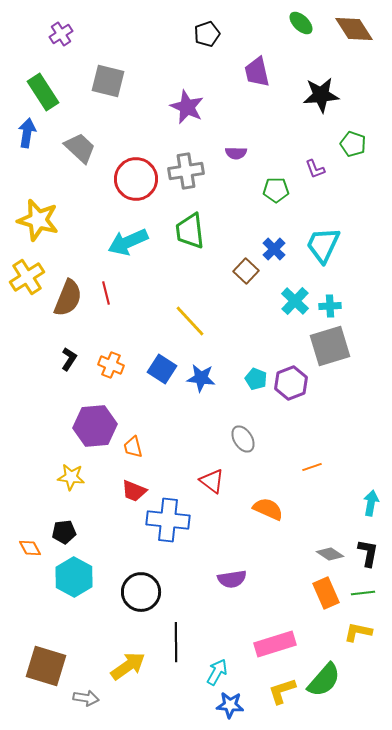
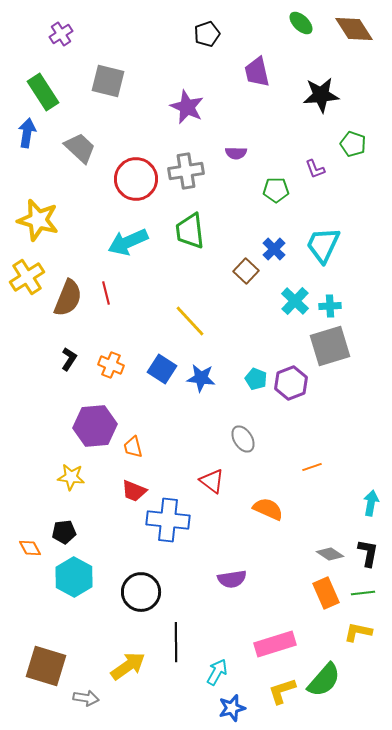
blue star at (230, 705): moved 2 px right, 3 px down; rotated 20 degrees counterclockwise
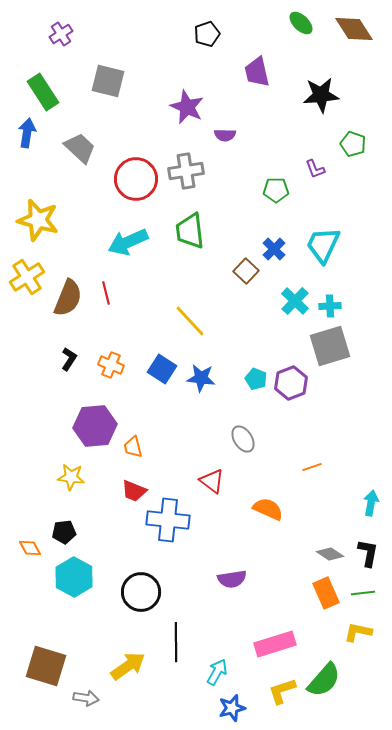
purple semicircle at (236, 153): moved 11 px left, 18 px up
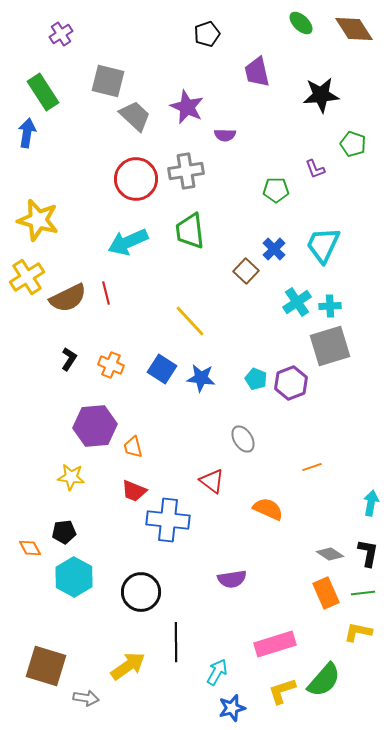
gray trapezoid at (80, 148): moved 55 px right, 32 px up
brown semicircle at (68, 298): rotated 42 degrees clockwise
cyan cross at (295, 301): moved 2 px right, 1 px down; rotated 12 degrees clockwise
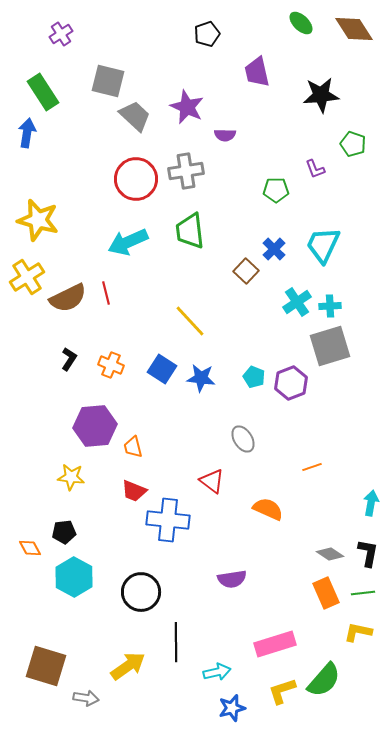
cyan pentagon at (256, 379): moved 2 px left, 2 px up
cyan arrow at (217, 672): rotated 48 degrees clockwise
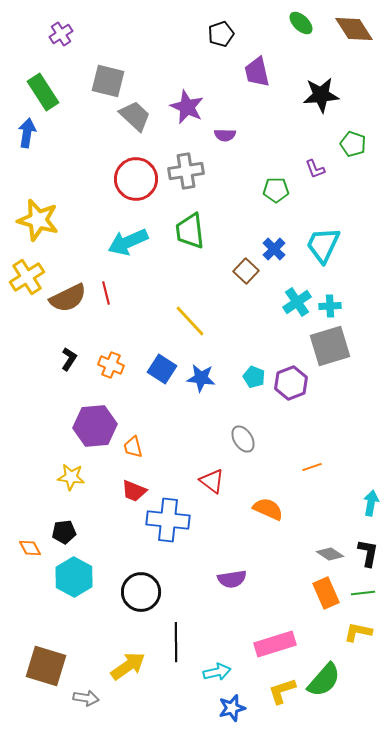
black pentagon at (207, 34): moved 14 px right
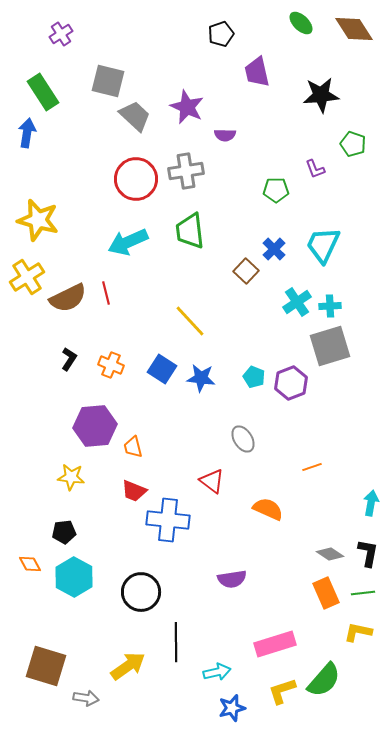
orange diamond at (30, 548): moved 16 px down
